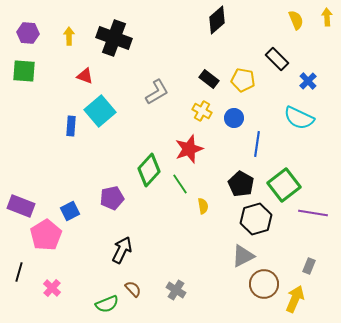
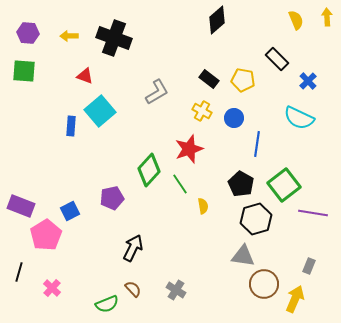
yellow arrow at (69, 36): rotated 90 degrees counterclockwise
black arrow at (122, 250): moved 11 px right, 2 px up
gray triangle at (243, 256): rotated 35 degrees clockwise
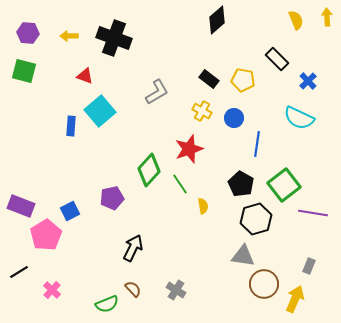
green square at (24, 71): rotated 10 degrees clockwise
black line at (19, 272): rotated 42 degrees clockwise
pink cross at (52, 288): moved 2 px down
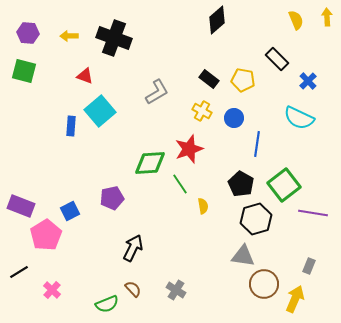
green diamond at (149, 170): moved 1 px right, 7 px up; rotated 44 degrees clockwise
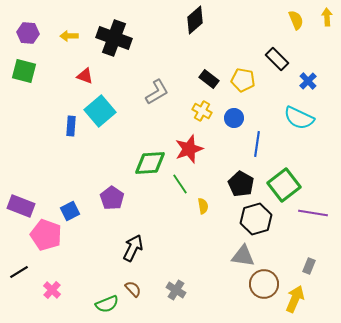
black diamond at (217, 20): moved 22 px left
purple pentagon at (112, 198): rotated 25 degrees counterclockwise
pink pentagon at (46, 235): rotated 20 degrees counterclockwise
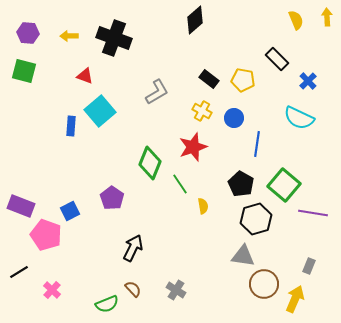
red star at (189, 149): moved 4 px right, 2 px up
green diamond at (150, 163): rotated 64 degrees counterclockwise
green square at (284, 185): rotated 12 degrees counterclockwise
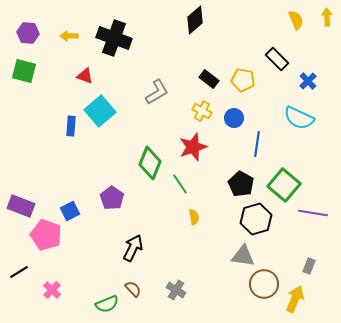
yellow semicircle at (203, 206): moved 9 px left, 11 px down
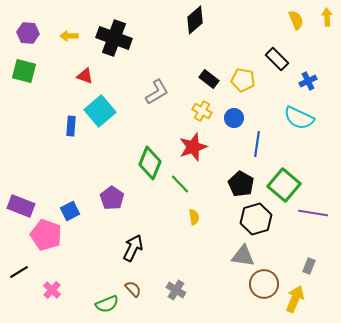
blue cross at (308, 81): rotated 18 degrees clockwise
green line at (180, 184): rotated 10 degrees counterclockwise
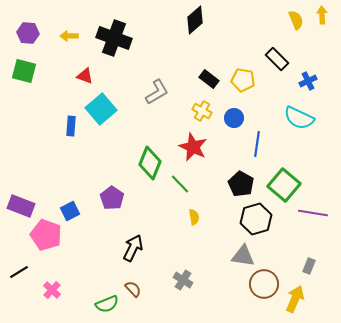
yellow arrow at (327, 17): moved 5 px left, 2 px up
cyan square at (100, 111): moved 1 px right, 2 px up
red star at (193, 147): rotated 28 degrees counterclockwise
gray cross at (176, 290): moved 7 px right, 10 px up
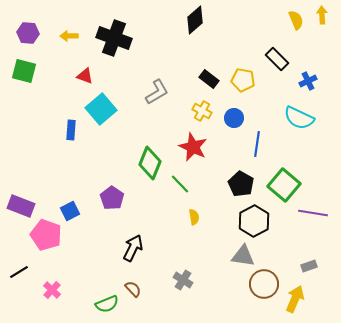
blue rectangle at (71, 126): moved 4 px down
black hexagon at (256, 219): moved 2 px left, 2 px down; rotated 12 degrees counterclockwise
gray rectangle at (309, 266): rotated 49 degrees clockwise
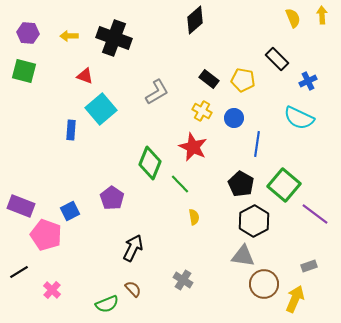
yellow semicircle at (296, 20): moved 3 px left, 2 px up
purple line at (313, 213): moved 2 px right, 1 px down; rotated 28 degrees clockwise
